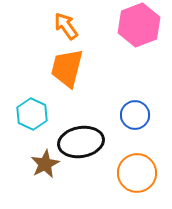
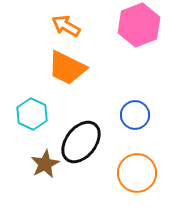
orange arrow: rotated 24 degrees counterclockwise
orange trapezoid: rotated 78 degrees counterclockwise
black ellipse: rotated 42 degrees counterclockwise
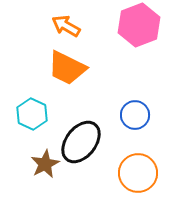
orange circle: moved 1 px right
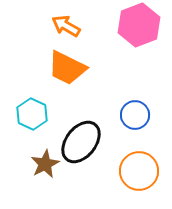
orange circle: moved 1 px right, 2 px up
